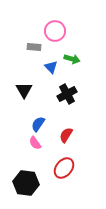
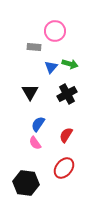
green arrow: moved 2 px left, 5 px down
blue triangle: rotated 24 degrees clockwise
black triangle: moved 6 px right, 2 px down
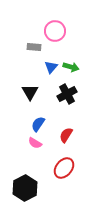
green arrow: moved 1 px right, 3 px down
pink semicircle: rotated 24 degrees counterclockwise
black hexagon: moved 1 px left, 5 px down; rotated 25 degrees clockwise
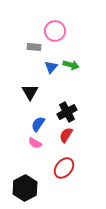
green arrow: moved 2 px up
black cross: moved 18 px down
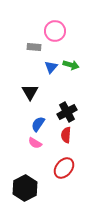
red semicircle: rotated 28 degrees counterclockwise
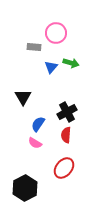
pink circle: moved 1 px right, 2 px down
green arrow: moved 2 px up
black triangle: moved 7 px left, 5 px down
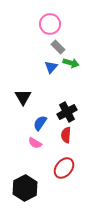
pink circle: moved 6 px left, 9 px up
gray rectangle: moved 24 px right; rotated 40 degrees clockwise
blue semicircle: moved 2 px right, 1 px up
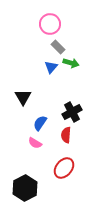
black cross: moved 5 px right
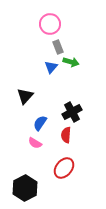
gray rectangle: rotated 24 degrees clockwise
green arrow: moved 1 px up
black triangle: moved 2 px right, 1 px up; rotated 12 degrees clockwise
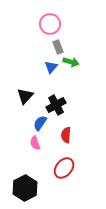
black cross: moved 16 px left, 7 px up
pink semicircle: rotated 40 degrees clockwise
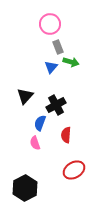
blue semicircle: rotated 14 degrees counterclockwise
red ellipse: moved 10 px right, 2 px down; rotated 20 degrees clockwise
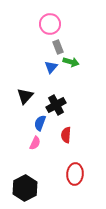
pink semicircle: rotated 136 degrees counterclockwise
red ellipse: moved 1 px right, 4 px down; rotated 55 degrees counterclockwise
